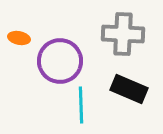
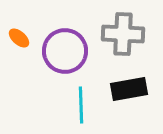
orange ellipse: rotated 30 degrees clockwise
purple circle: moved 5 px right, 10 px up
black rectangle: rotated 33 degrees counterclockwise
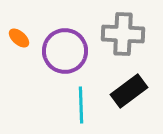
black rectangle: moved 2 px down; rotated 27 degrees counterclockwise
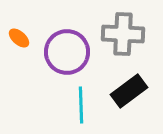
purple circle: moved 2 px right, 1 px down
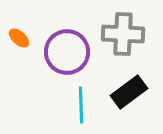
black rectangle: moved 1 px down
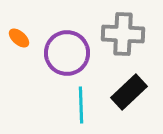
purple circle: moved 1 px down
black rectangle: rotated 6 degrees counterclockwise
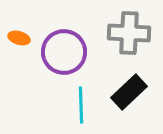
gray cross: moved 6 px right, 1 px up
orange ellipse: rotated 25 degrees counterclockwise
purple circle: moved 3 px left, 1 px up
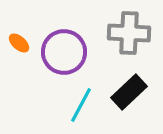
orange ellipse: moved 5 px down; rotated 25 degrees clockwise
cyan line: rotated 30 degrees clockwise
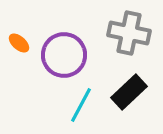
gray cross: rotated 9 degrees clockwise
purple circle: moved 3 px down
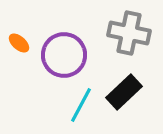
black rectangle: moved 5 px left
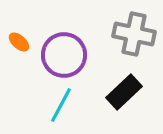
gray cross: moved 5 px right, 1 px down
orange ellipse: moved 1 px up
cyan line: moved 20 px left
